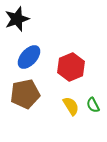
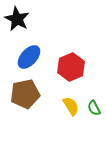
black star: rotated 25 degrees counterclockwise
green semicircle: moved 1 px right, 3 px down
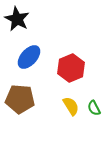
red hexagon: moved 1 px down
brown pentagon: moved 5 px left, 5 px down; rotated 16 degrees clockwise
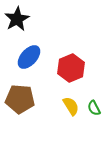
black star: rotated 15 degrees clockwise
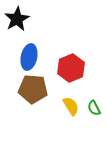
blue ellipse: rotated 30 degrees counterclockwise
brown pentagon: moved 13 px right, 10 px up
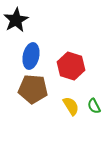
black star: moved 1 px left, 1 px down
blue ellipse: moved 2 px right, 1 px up
red hexagon: moved 2 px up; rotated 20 degrees counterclockwise
green semicircle: moved 2 px up
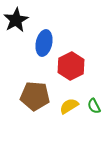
blue ellipse: moved 13 px right, 13 px up
red hexagon: rotated 16 degrees clockwise
brown pentagon: moved 2 px right, 7 px down
yellow semicircle: moved 2 px left; rotated 90 degrees counterclockwise
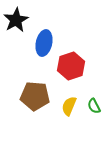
red hexagon: rotated 8 degrees clockwise
yellow semicircle: rotated 36 degrees counterclockwise
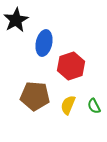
yellow semicircle: moved 1 px left, 1 px up
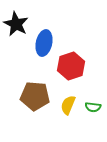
black star: moved 4 px down; rotated 15 degrees counterclockwise
green semicircle: moved 1 px left, 1 px down; rotated 56 degrees counterclockwise
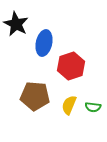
yellow semicircle: moved 1 px right
